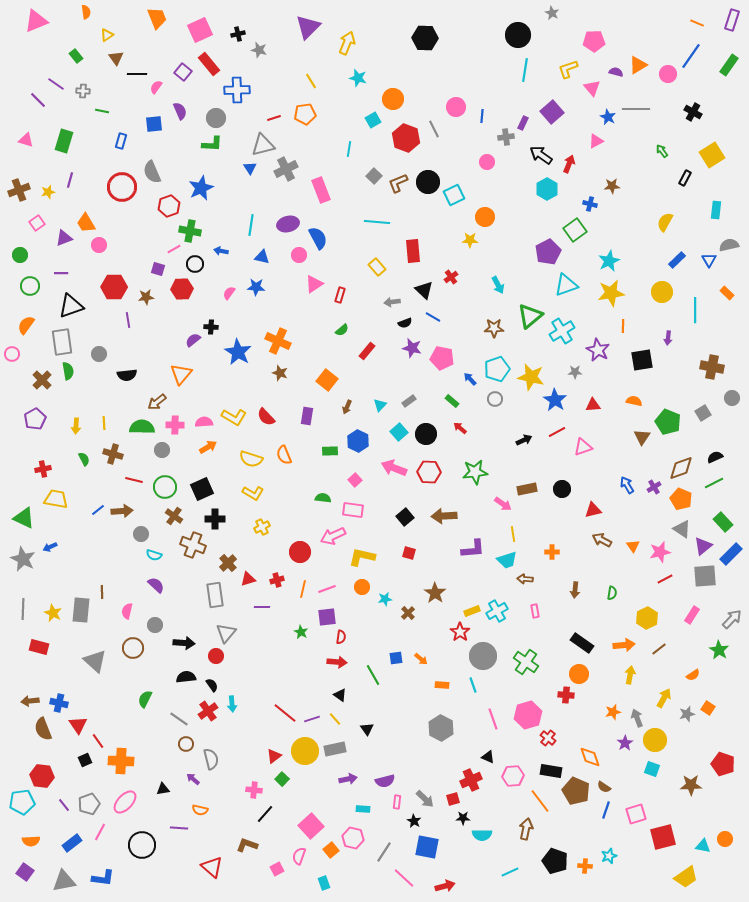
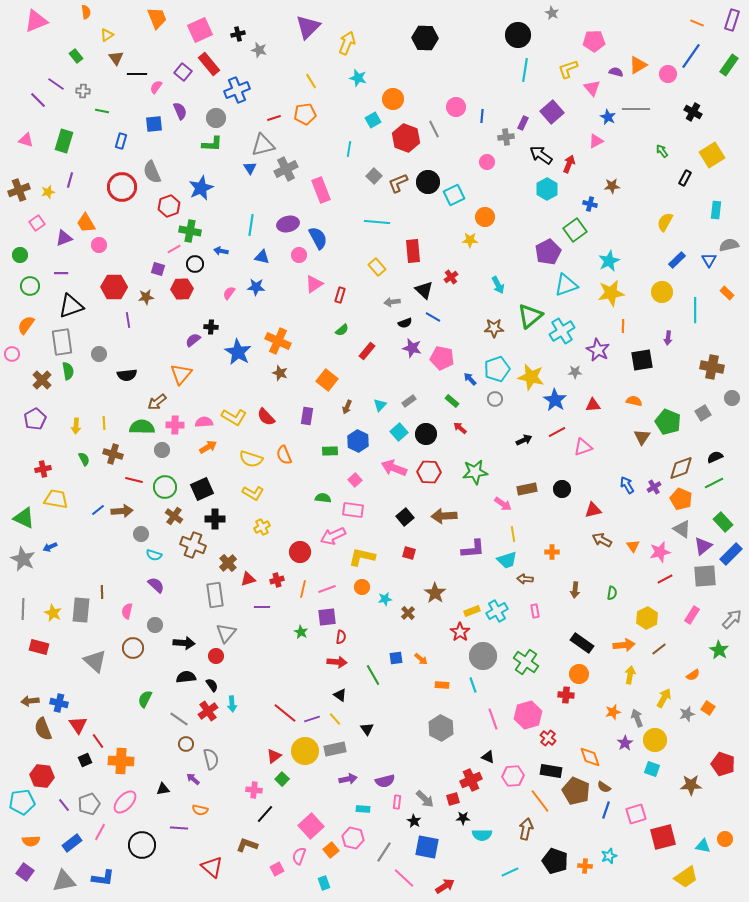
blue cross at (237, 90): rotated 20 degrees counterclockwise
red arrow at (445, 886): rotated 18 degrees counterclockwise
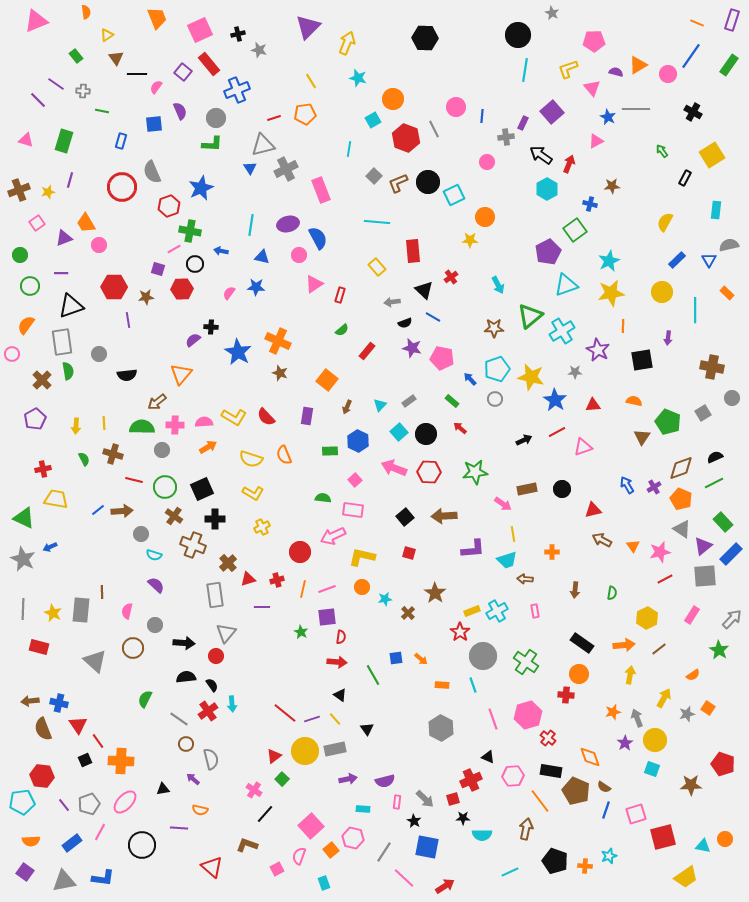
pink cross at (254, 790): rotated 28 degrees clockwise
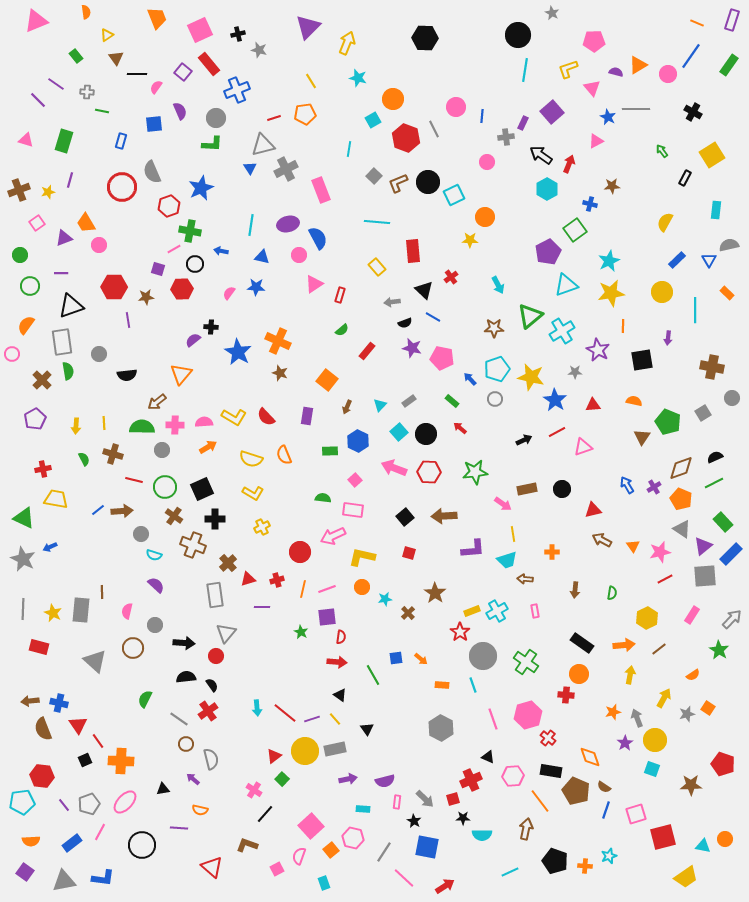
gray cross at (83, 91): moved 4 px right, 1 px down
cyan arrow at (232, 704): moved 25 px right, 4 px down
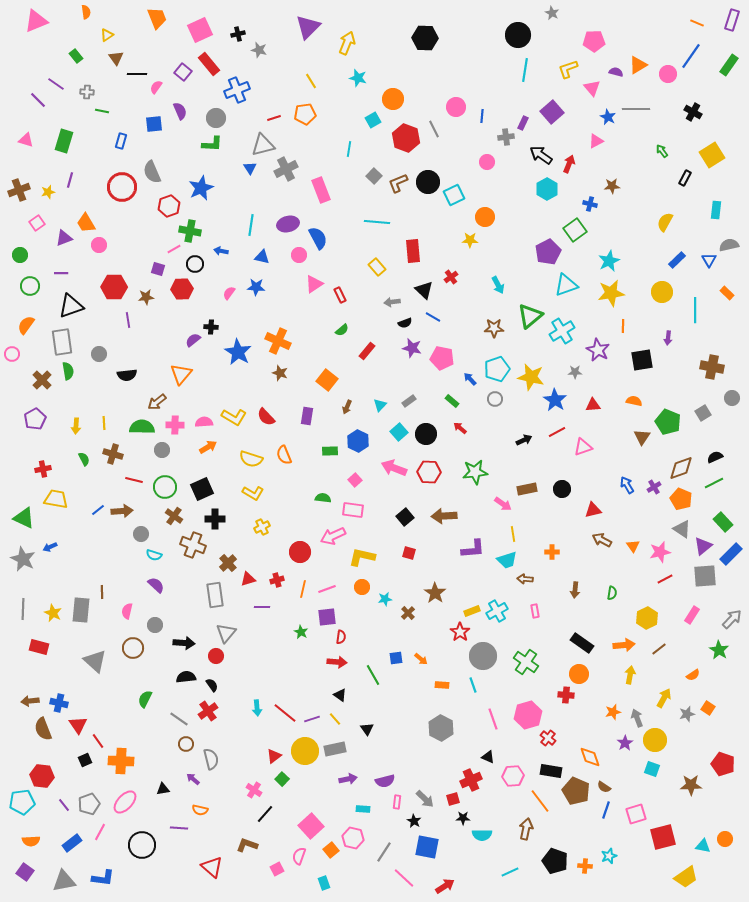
red rectangle at (340, 295): rotated 42 degrees counterclockwise
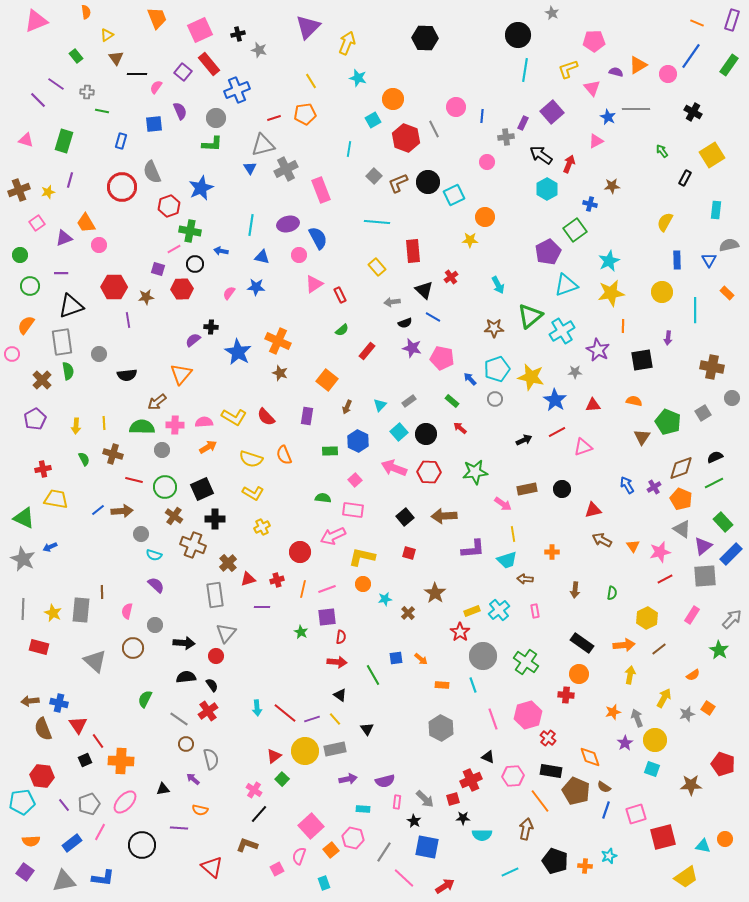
blue rectangle at (677, 260): rotated 48 degrees counterclockwise
orange circle at (362, 587): moved 1 px right, 3 px up
cyan cross at (497, 611): moved 2 px right, 1 px up; rotated 10 degrees counterclockwise
black line at (265, 814): moved 6 px left
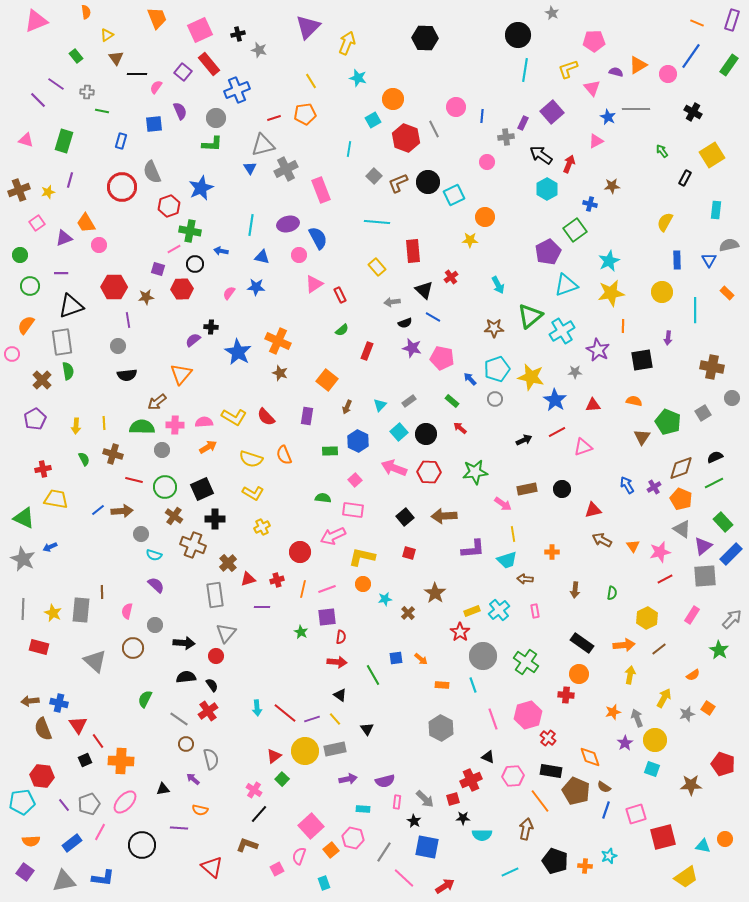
red rectangle at (367, 351): rotated 18 degrees counterclockwise
gray circle at (99, 354): moved 19 px right, 8 px up
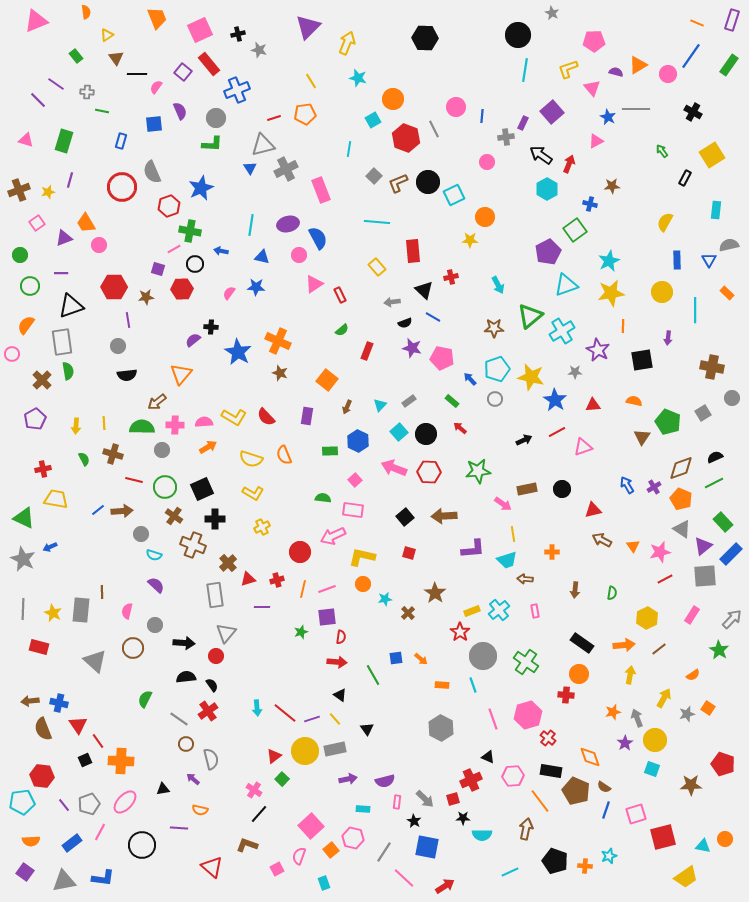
red cross at (451, 277): rotated 24 degrees clockwise
green star at (475, 472): moved 3 px right, 1 px up
green star at (301, 632): rotated 24 degrees clockwise
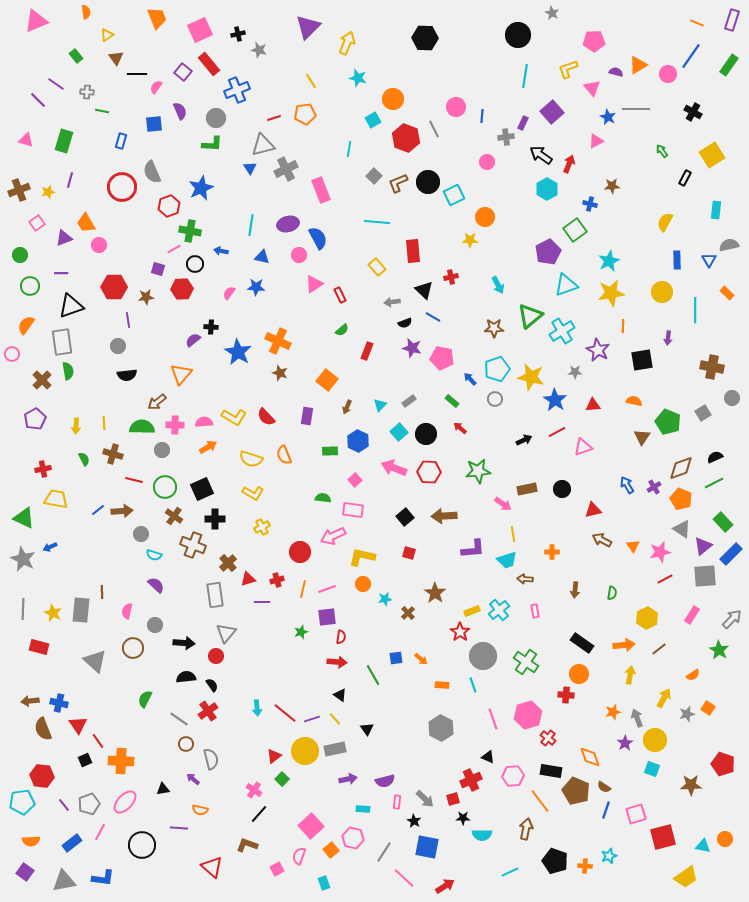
cyan line at (525, 70): moved 6 px down
purple line at (262, 607): moved 5 px up
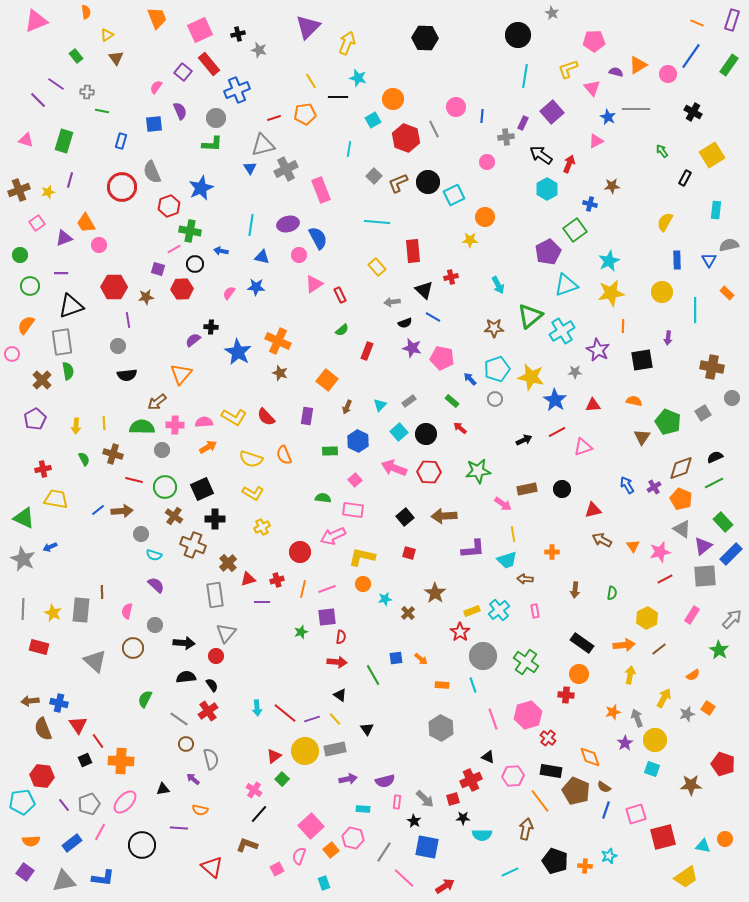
black line at (137, 74): moved 201 px right, 23 px down
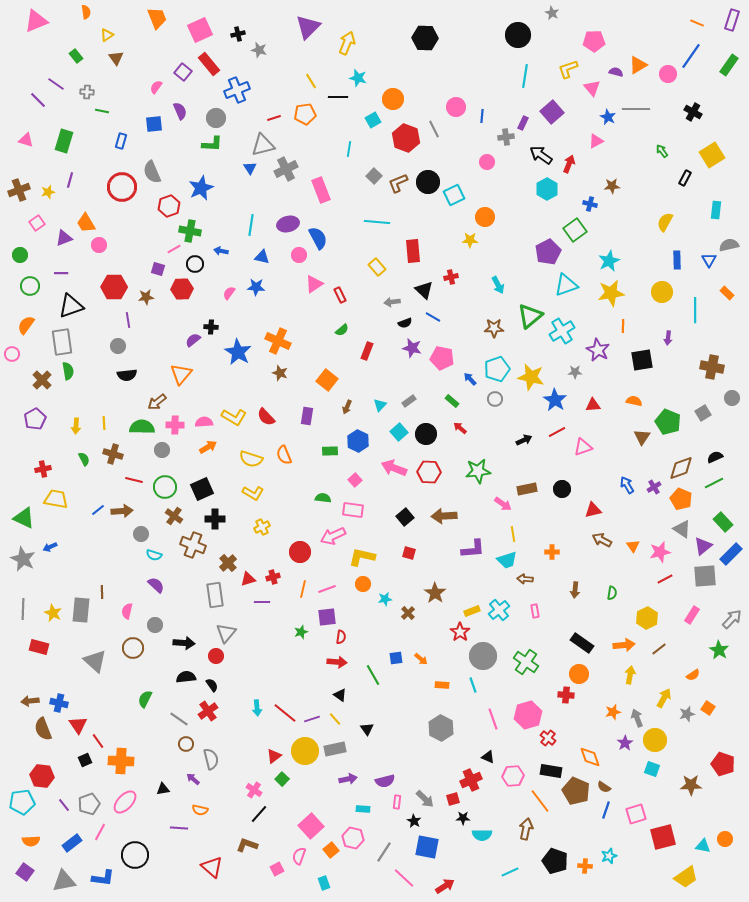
red cross at (277, 580): moved 4 px left, 3 px up
black circle at (142, 845): moved 7 px left, 10 px down
